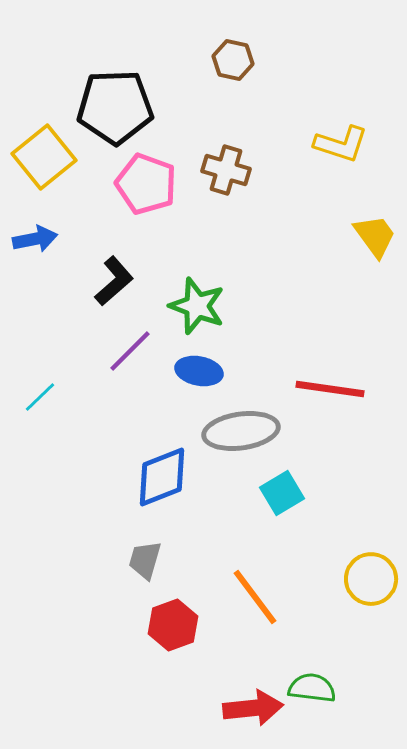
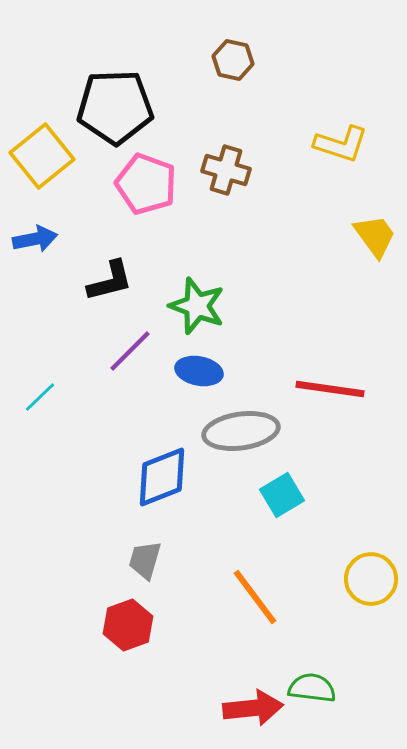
yellow square: moved 2 px left, 1 px up
black L-shape: moved 4 px left; rotated 27 degrees clockwise
cyan square: moved 2 px down
red hexagon: moved 45 px left
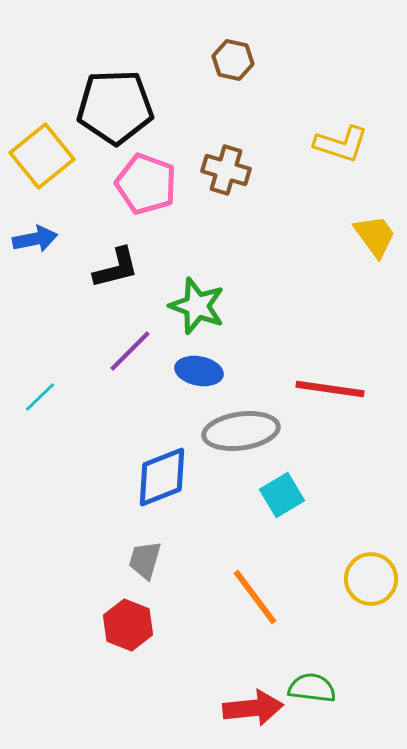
black L-shape: moved 6 px right, 13 px up
red hexagon: rotated 18 degrees counterclockwise
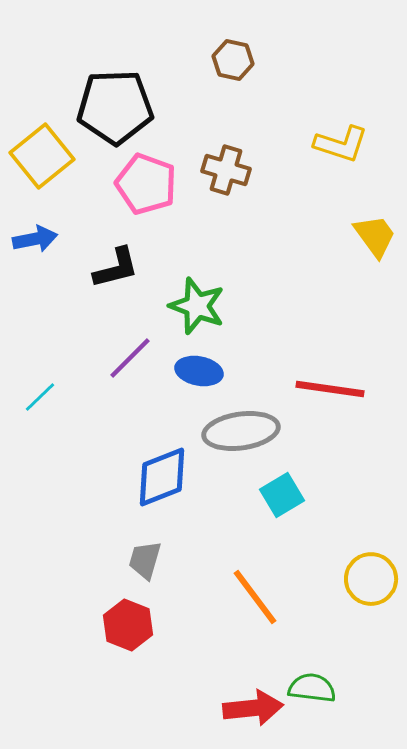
purple line: moved 7 px down
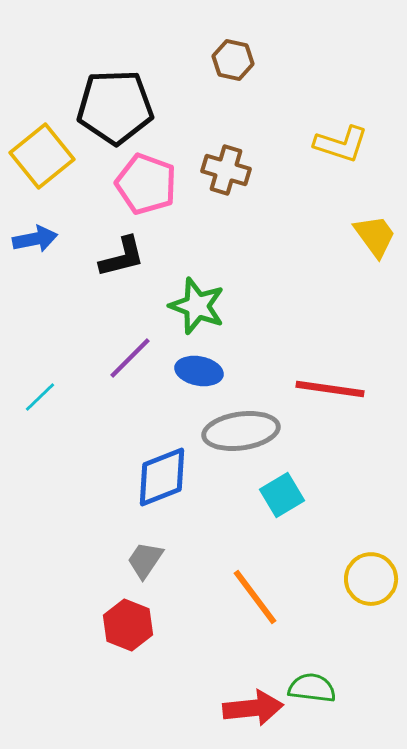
black L-shape: moved 6 px right, 11 px up
gray trapezoid: rotated 18 degrees clockwise
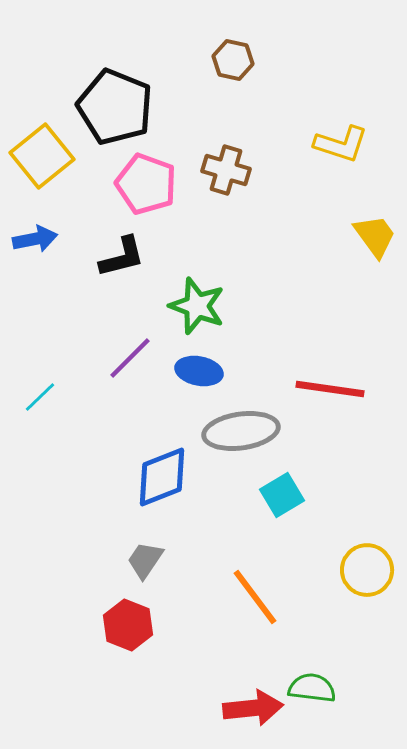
black pentagon: rotated 24 degrees clockwise
yellow circle: moved 4 px left, 9 px up
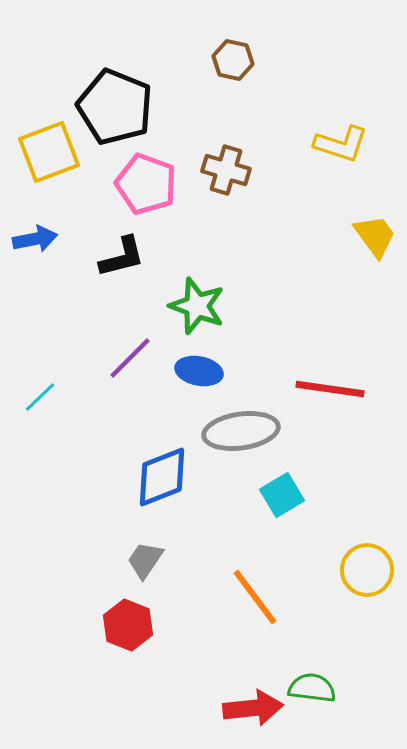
yellow square: moved 7 px right, 4 px up; rotated 18 degrees clockwise
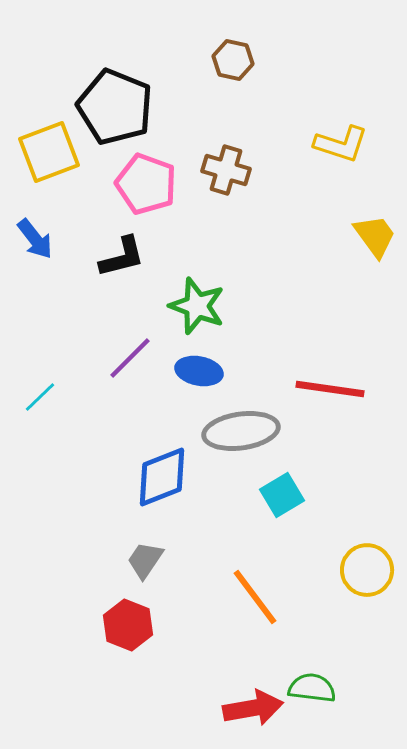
blue arrow: rotated 63 degrees clockwise
red arrow: rotated 4 degrees counterclockwise
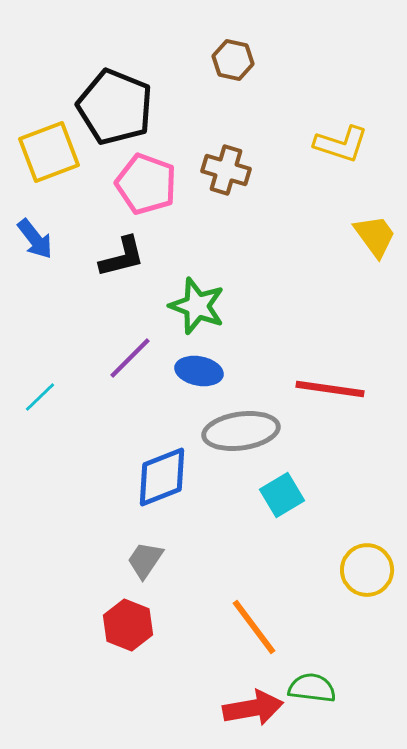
orange line: moved 1 px left, 30 px down
